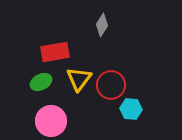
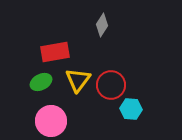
yellow triangle: moved 1 px left, 1 px down
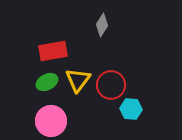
red rectangle: moved 2 px left, 1 px up
green ellipse: moved 6 px right
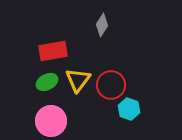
cyan hexagon: moved 2 px left; rotated 15 degrees clockwise
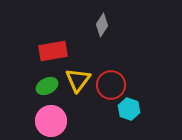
green ellipse: moved 4 px down
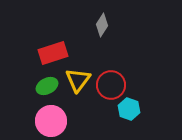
red rectangle: moved 2 px down; rotated 8 degrees counterclockwise
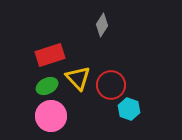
red rectangle: moved 3 px left, 2 px down
yellow triangle: moved 2 px up; rotated 20 degrees counterclockwise
pink circle: moved 5 px up
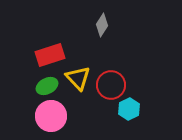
cyan hexagon: rotated 15 degrees clockwise
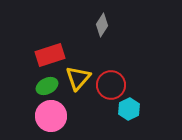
yellow triangle: rotated 24 degrees clockwise
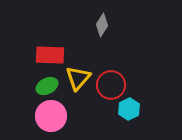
red rectangle: rotated 20 degrees clockwise
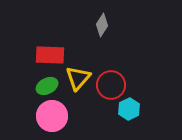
pink circle: moved 1 px right
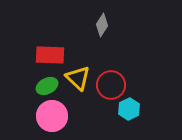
yellow triangle: rotated 28 degrees counterclockwise
